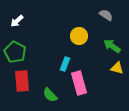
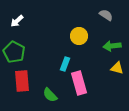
green arrow: rotated 42 degrees counterclockwise
green pentagon: moved 1 px left
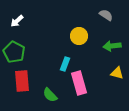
yellow triangle: moved 5 px down
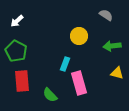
green pentagon: moved 2 px right, 1 px up
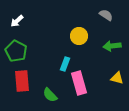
yellow triangle: moved 5 px down
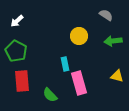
green arrow: moved 1 px right, 5 px up
cyan rectangle: rotated 32 degrees counterclockwise
yellow triangle: moved 2 px up
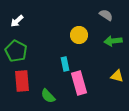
yellow circle: moved 1 px up
green semicircle: moved 2 px left, 1 px down
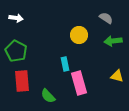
gray semicircle: moved 3 px down
white arrow: moved 1 px left, 3 px up; rotated 128 degrees counterclockwise
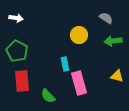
green pentagon: moved 1 px right
